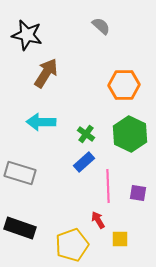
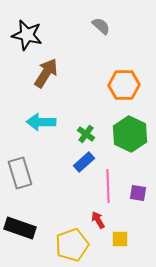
gray rectangle: rotated 56 degrees clockwise
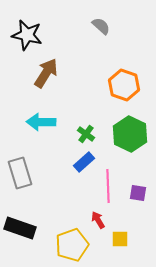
orange hexagon: rotated 20 degrees clockwise
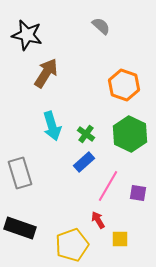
cyan arrow: moved 11 px right, 4 px down; rotated 108 degrees counterclockwise
pink line: rotated 32 degrees clockwise
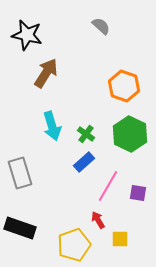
orange hexagon: moved 1 px down
yellow pentagon: moved 2 px right
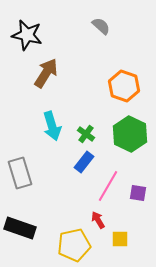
blue rectangle: rotated 10 degrees counterclockwise
yellow pentagon: rotated 8 degrees clockwise
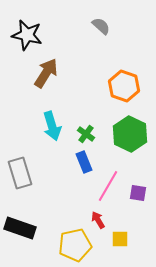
blue rectangle: rotated 60 degrees counterclockwise
yellow pentagon: moved 1 px right
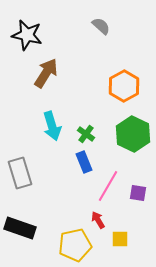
orange hexagon: rotated 12 degrees clockwise
green hexagon: moved 3 px right
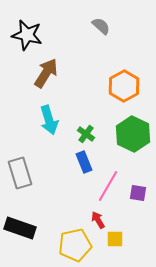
cyan arrow: moved 3 px left, 6 px up
yellow square: moved 5 px left
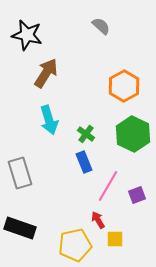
purple square: moved 1 px left, 2 px down; rotated 30 degrees counterclockwise
